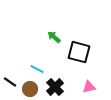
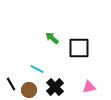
green arrow: moved 2 px left, 1 px down
black square: moved 4 px up; rotated 15 degrees counterclockwise
black line: moved 1 px right, 2 px down; rotated 24 degrees clockwise
brown circle: moved 1 px left, 1 px down
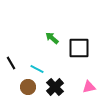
black line: moved 21 px up
brown circle: moved 1 px left, 3 px up
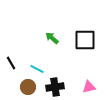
black square: moved 6 px right, 8 px up
black cross: rotated 36 degrees clockwise
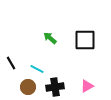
green arrow: moved 2 px left
pink triangle: moved 2 px left, 1 px up; rotated 16 degrees counterclockwise
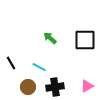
cyan line: moved 2 px right, 2 px up
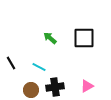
black square: moved 1 px left, 2 px up
brown circle: moved 3 px right, 3 px down
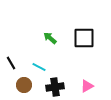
brown circle: moved 7 px left, 5 px up
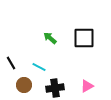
black cross: moved 1 px down
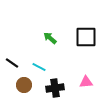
black square: moved 2 px right, 1 px up
black line: moved 1 px right; rotated 24 degrees counterclockwise
pink triangle: moved 1 px left, 4 px up; rotated 24 degrees clockwise
